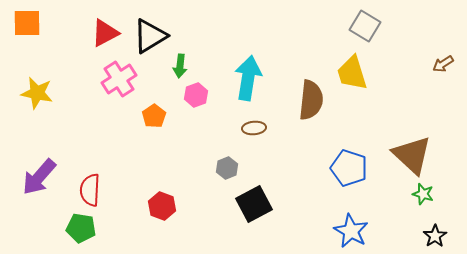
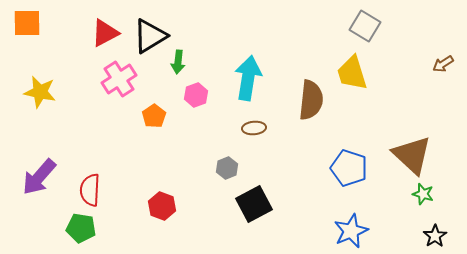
green arrow: moved 2 px left, 4 px up
yellow star: moved 3 px right, 1 px up
blue star: rotated 20 degrees clockwise
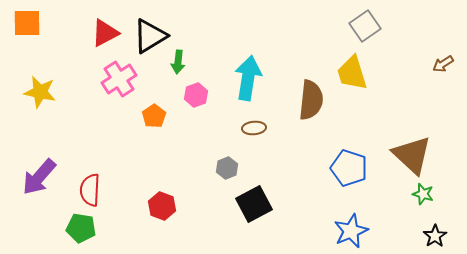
gray square: rotated 24 degrees clockwise
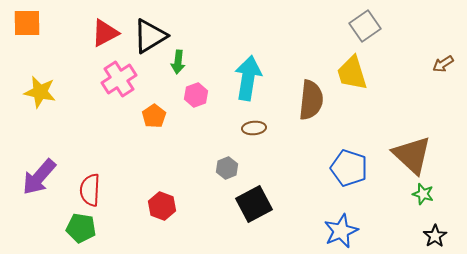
blue star: moved 10 px left
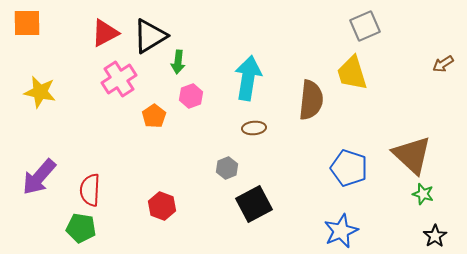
gray square: rotated 12 degrees clockwise
pink hexagon: moved 5 px left, 1 px down
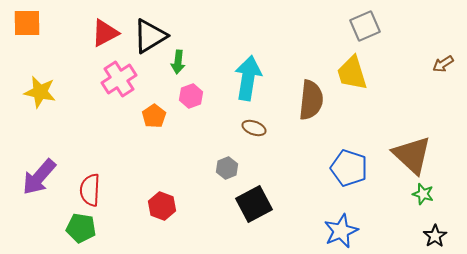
brown ellipse: rotated 25 degrees clockwise
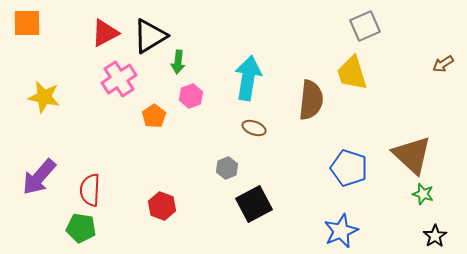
yellow star: moved 4 px right, 5 px down
